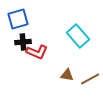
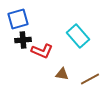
black cross: moved 2 px up
red L-shape: moved 5 px right, 1 px up
brown triangle: moved 5 px left, 1 px up
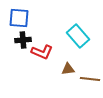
blue square: moved 1 px right, 1 px up; rotated 20 degrees clockwise
red L-shape: moved 1 px down
brown triangle: moved 6 px right, 5 px up; rotated 16 degrees counterclockwise
brown line: rotated 36 degrees clockwise
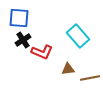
black cross: rotated 28 degrees counterclockwise
brown line: moved 1 px up; rotated 18 degrees counterclockwise
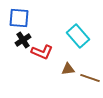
brown line: rotated 30 degrees clockwise
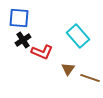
brown triangle: rotated 48 degrees counterclockwise
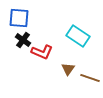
cyan rectangle: rotated 15 degrees counterclockwise
black cross: rotated 21 degrees counterclockwise
